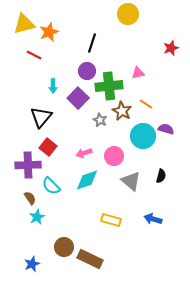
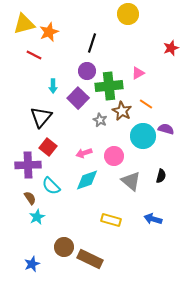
pink triangle: rotated 16 degrees counterclockwise
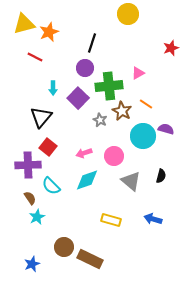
red line: moved 1 px right, 2 px down
purple circle: moved 2 px left, 3 px up
cyan arrow: moved 2 px down
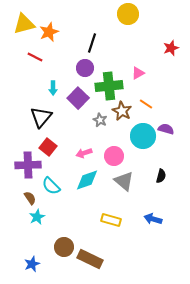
gray triangle: moved 7 px left
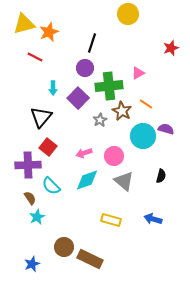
gray star: rotated 16 degrees clockwise
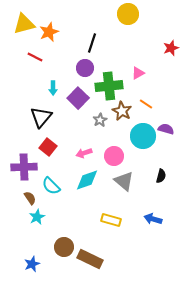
purple cross: moved 4 px left, 2 px down
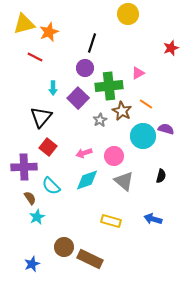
yellow rectangle: moved 1 px down
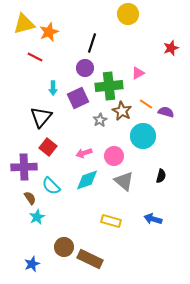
purple square: rotated 20 degrees clockwise
purple semicircle: moved 17 px up
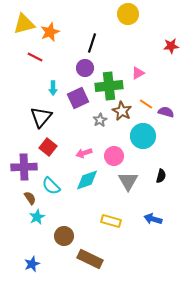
orange star: moved 1 px right
red star: moved 2 px up; rotated 14 degrees clockwise
gray triangle: moved 4 px right; rotated 20 degrees clockwise
brown circle: moved 11 px up
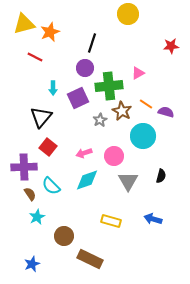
brown semicircle: moved 4 px up
